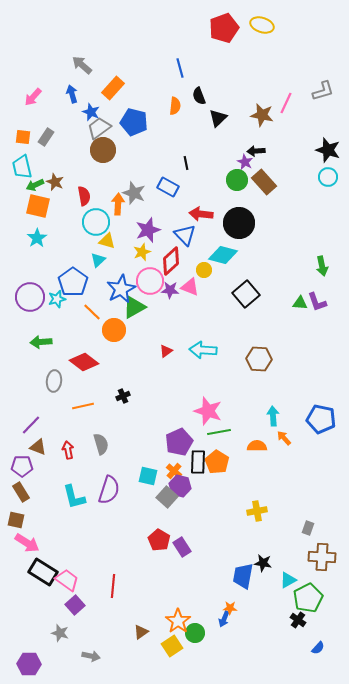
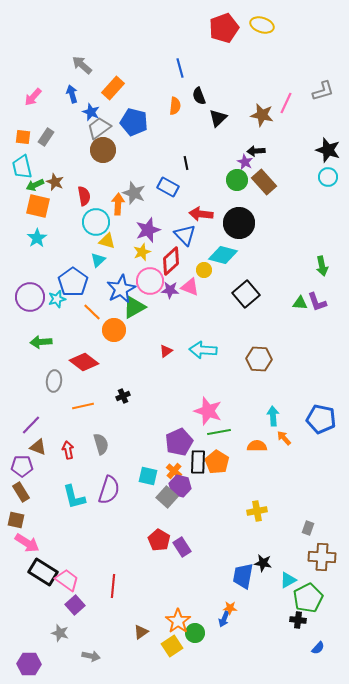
black cross at (298, 620): rotated 28 degrees counterclockwise
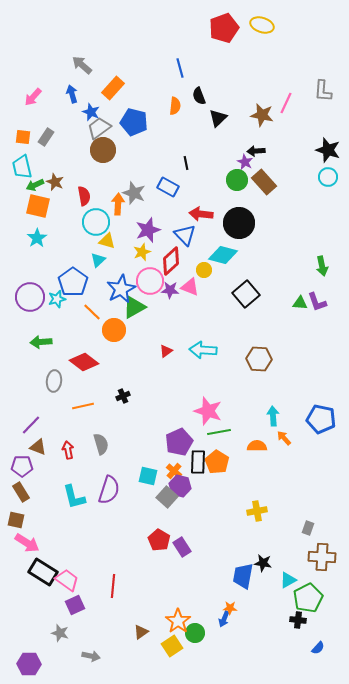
gray L-shape at (323, 91): rotated 110 degrees clockwise
purple square at (75, 605): rotated 18 degrees clockwise
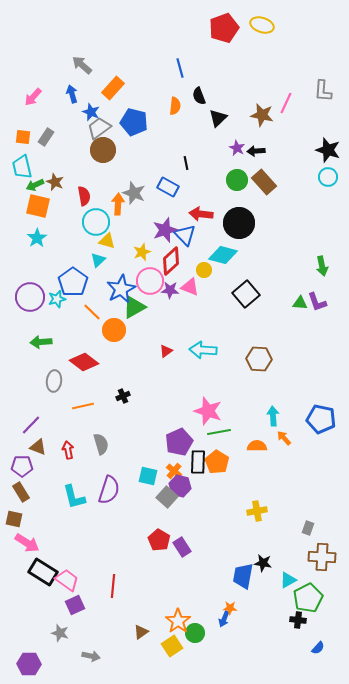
purple star at (245, 162): moved 8 px left, 14 px up
purple star at (148, 230): moved 17 px right
brown square at (16, 520): moved 2 px left, 1 px up
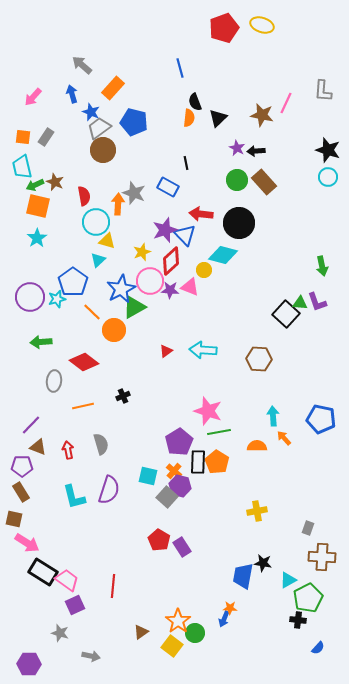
black semicircle at (199, 96): moved 4 px left, 6 px down
orange semicircle at (175, 106): moved 14 px right, 12 px down
black square at (246, 294): moved 40 px right, 20 px down; rotated 8 degrees counterclockwise
purple pentagon at (179, 442): rotated 8 degrees counterclockwise
yellow square at (172, 646): rotated 20 degrees counterclockwise
